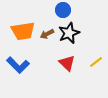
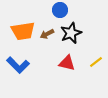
blue circle: moved 3 px left
black star: moved 2 px right
red triangle: rotated 30 degrees counterclockwise
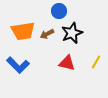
blue circle: moved 1 px left, 1 px down
black star: moved 1 px right
yellow line: rotated 24 degrees counterclockwise
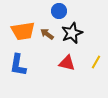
brown arrow: rotated 64 degrees clockwise
blue L-shape: rotated 55 degrees clockwise
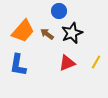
orange trapezoid: rotated 40 degrees counterclockwise
red triangle: rotated 36 degrees counterclockwise
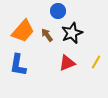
blue circle: moved 1 px left
brown arrow: moved 1 px down; rotated 16 degrees clockwise
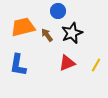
orange trapezoid: moved 4 px up; rotated 145 degrees counterclockwise
yellow line: moved 3 px down
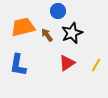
red triangle: rotated 12 degrees counterclockwise
